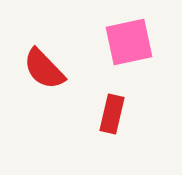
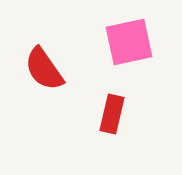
red semicircle: rotated 9 degrees clockwise
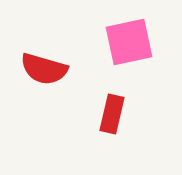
red semicircle: rotated 39 degrees counterclockwise
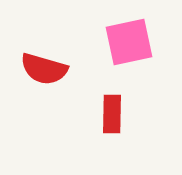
red rectangle: rotated 12 degrees counterclockwise
